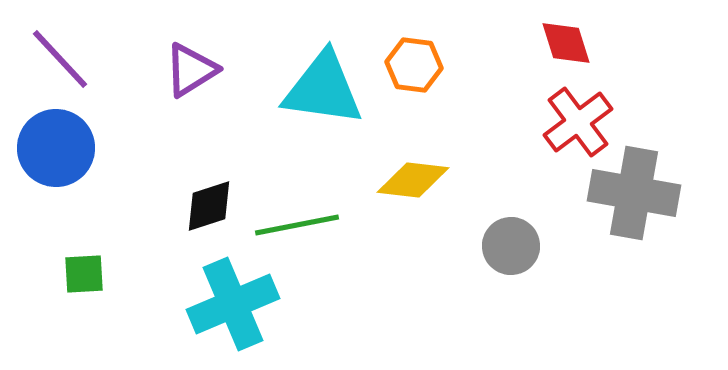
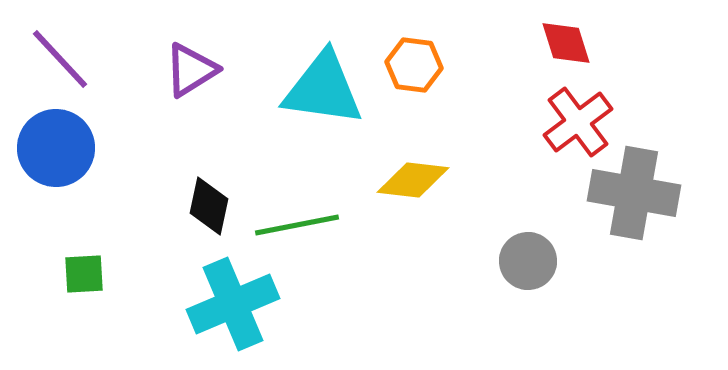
black diamond: rotated 60 degrees counterclockwise
gray circle: moved 17 px right, 15 px down
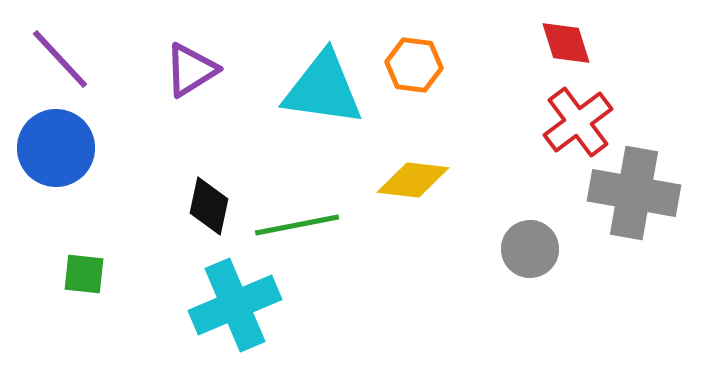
gray circle: moved 2 px right, 12 px up
green square: rotated 9 degrees clockwise
cyan cross: moved 2 px right, 1 px down
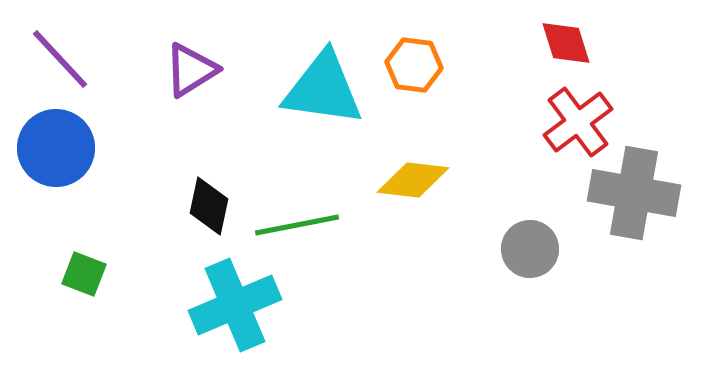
green square: rotated 15 degrees clockwise
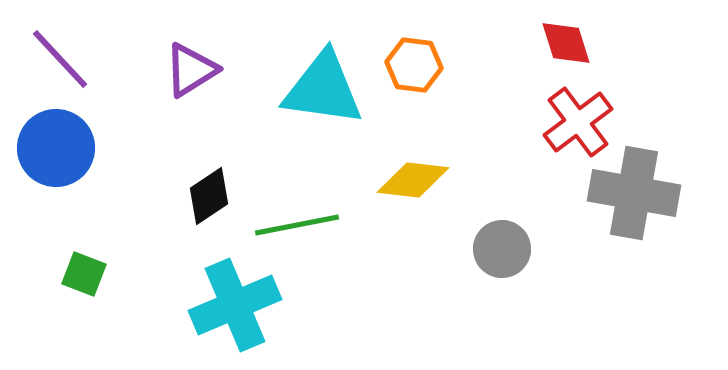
black diamond: moved 10 px up; rotated 44 degrees clockwise
gray circle: moved 28 px left
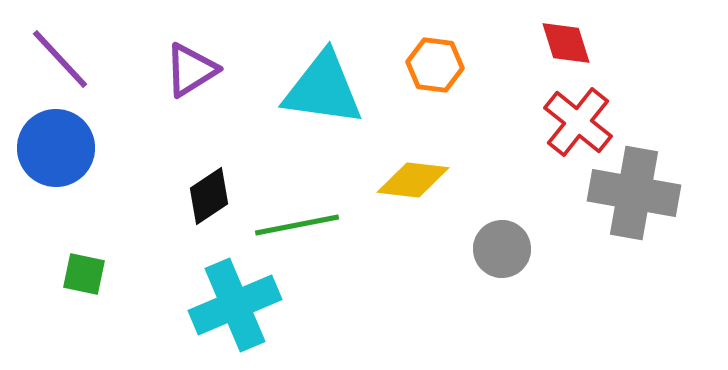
orange hexagon: moved 21 px right
red cross: rotated 14 degrees counterclockwise
green square: rotated 9 degrees counterclockwise
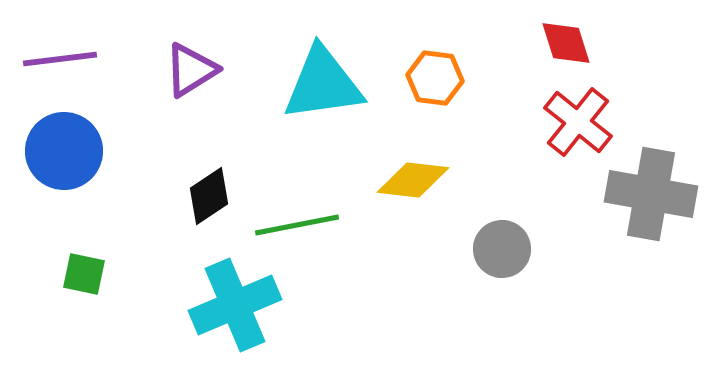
purple line: rotated 54 degrees counterclockwise
orange hexagon: moved 13 px down
cyan triangle: moved 5 px up; rotated 16 degrees counterclockwise
blue circle: moved 8 px right, 3 px down
gray cross: moved 17 px right, 1 px down
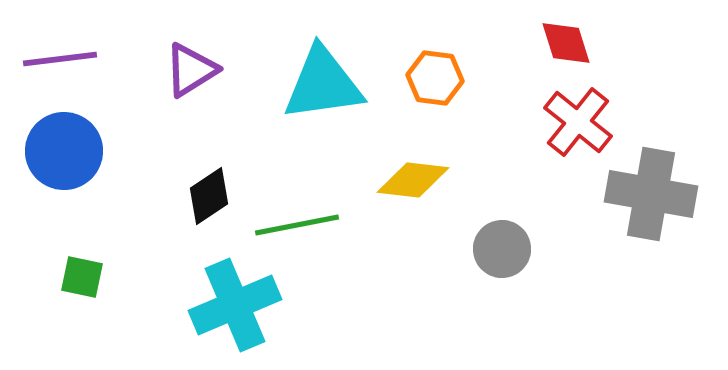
green square: moved 2 px left, 3 px down
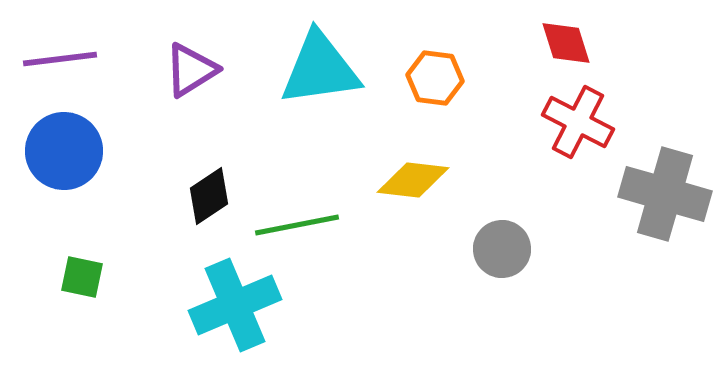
cyan triangle: moved 3 px left, 15 px up
red cross: rotated 12 degrees counterclockwise
gray cross: moved 14 px right; rotated 6 degrees clockwise
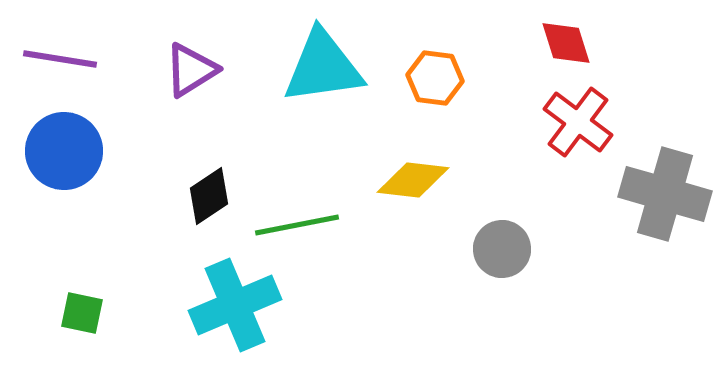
purple line: rotated 16 degrees clockwise
cyan triangle: moved 3 px right, 2 px up
red cross: rotated 10 degrees clockwise
green square: moved 36 px down
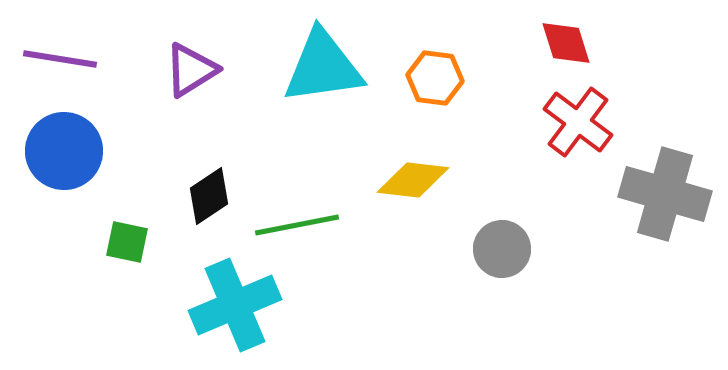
green square: moved 45 px right, 71 px up
